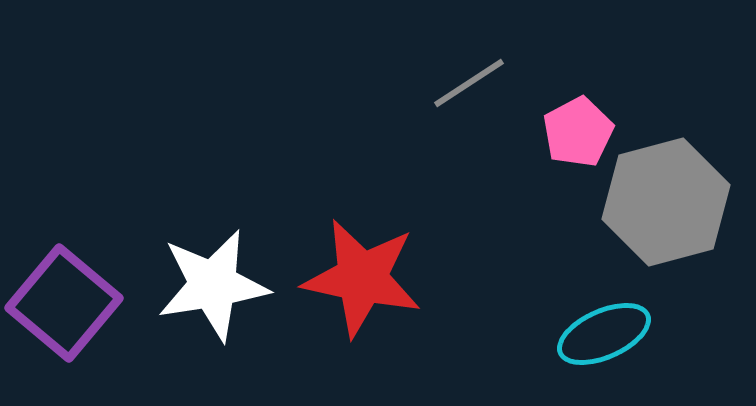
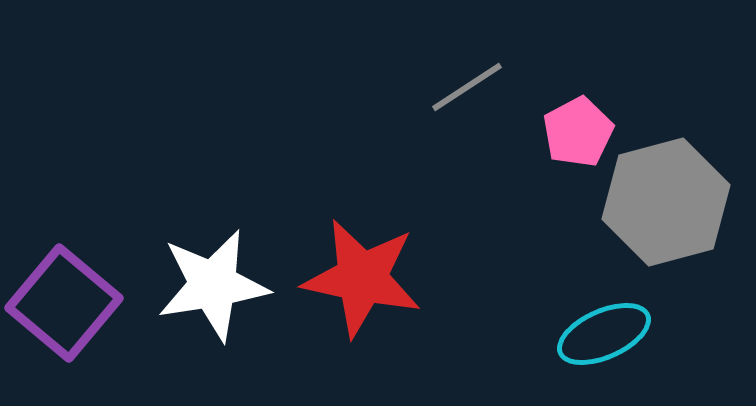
gray line: moved 2 px left, 4 px down
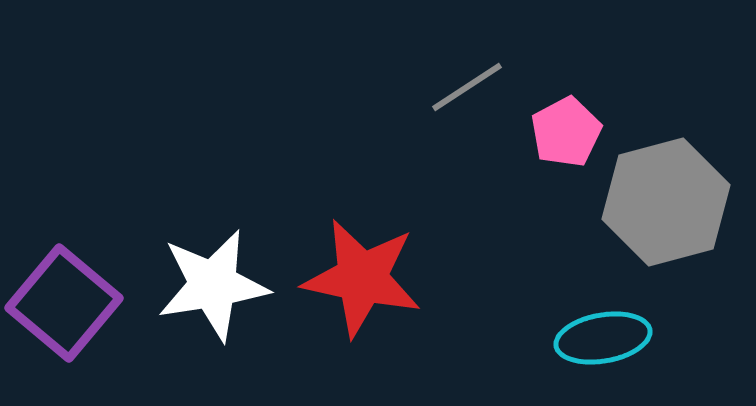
pink pentagon: moved 12 px left
cyan ellipse: moved 1 px left, 4 px down; rotated 14 degrees clockwise
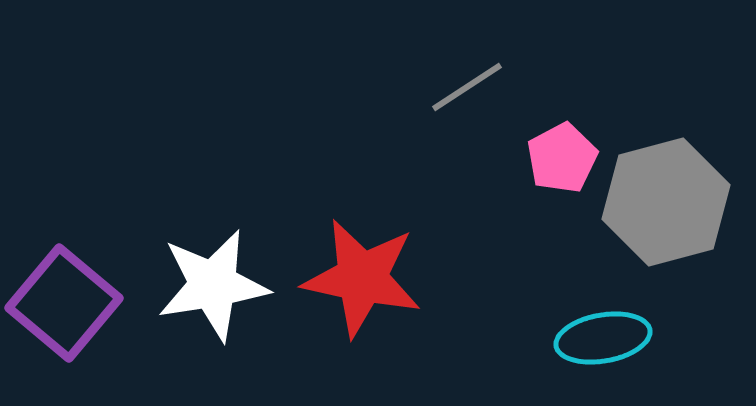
pink pentagon: moved 4 px left, 26 px down
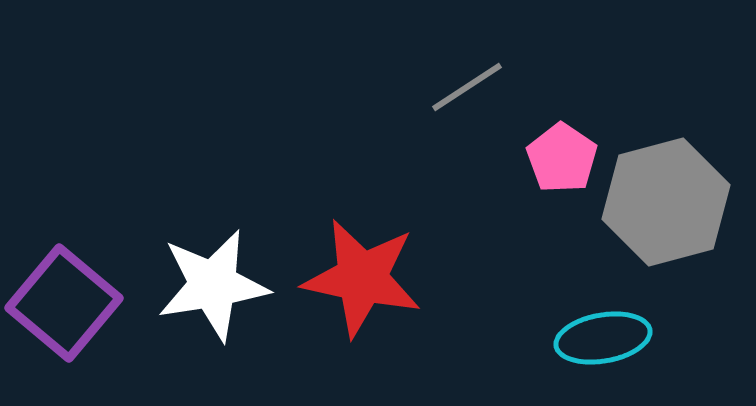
pink pentagon: rotated 10 degrees counterclockwise
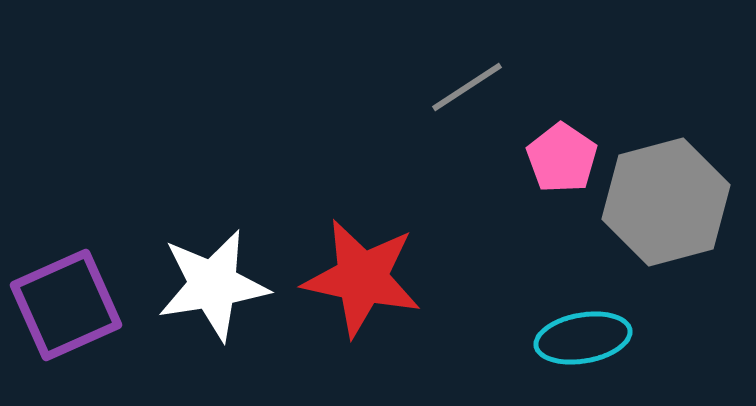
purple square: moved 2 px right, 2 px down; rotated 26 degrees clockwise
cyan ellipse: moved 20 px left
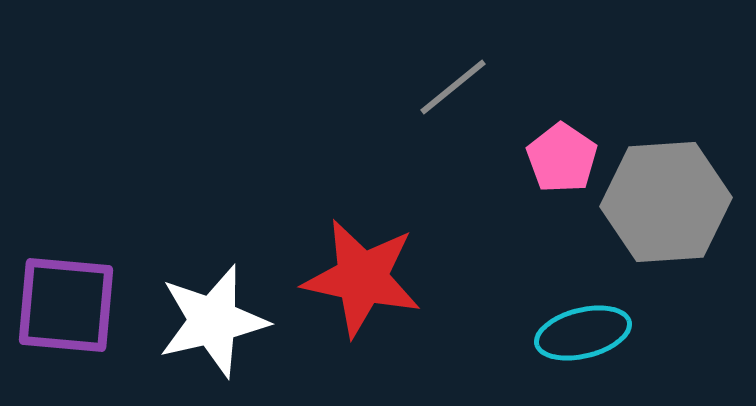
gray line: moved 14 px left; rotated 6 degrees counterclockwise
gray hexagon: rotated 11 degrees clockwise
white star: moved 36 px down; rotated 4 degrees counterclockwise
purple square: rotated 29 degrees clockwise
cyan ellipse: moved 5 px up; rotated 4 degrees counterclockwise
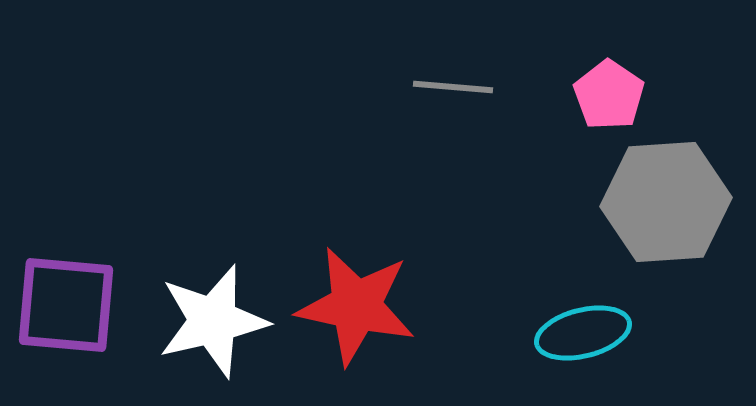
gray line: rotated 44 degrees clockwise
pink pentagon: moved 47 px right, 63 px up
red star: moved 6 px left, 28 px down
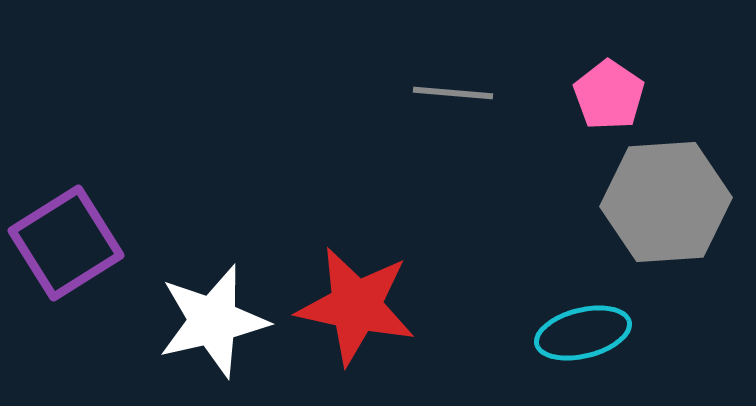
gray line: moved 6 px down
purple square: moved 62 px up; rotated 37 degrees counterclockwise
